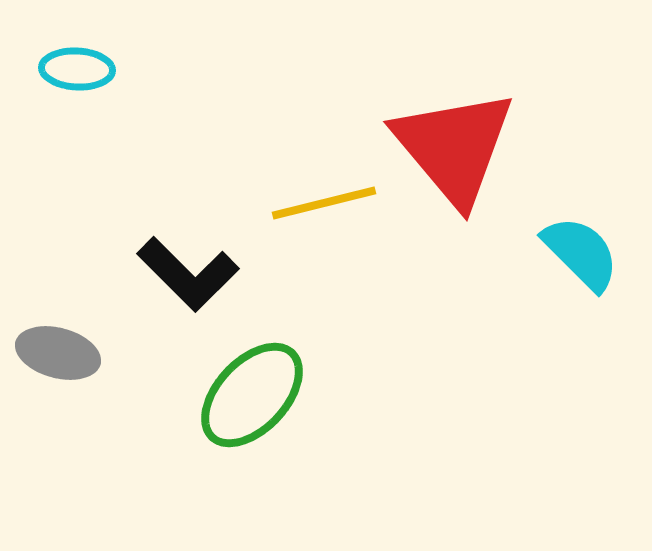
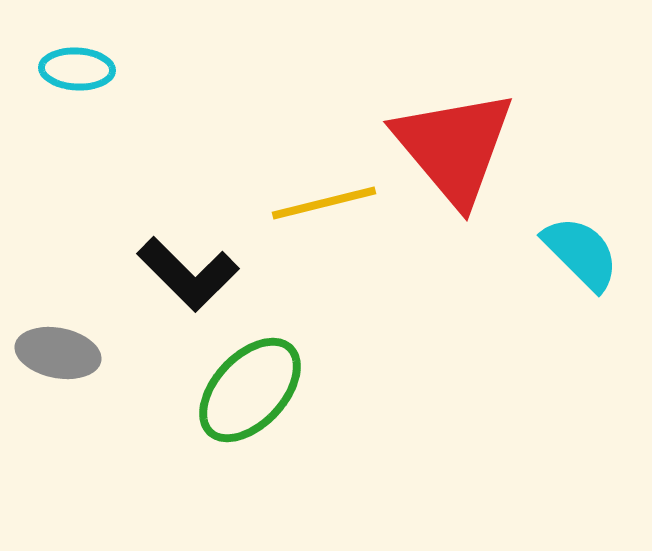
gray ellipse: rotated 4 degrees counterclockwise
green ellipse: moved 2 px left, 5 px up
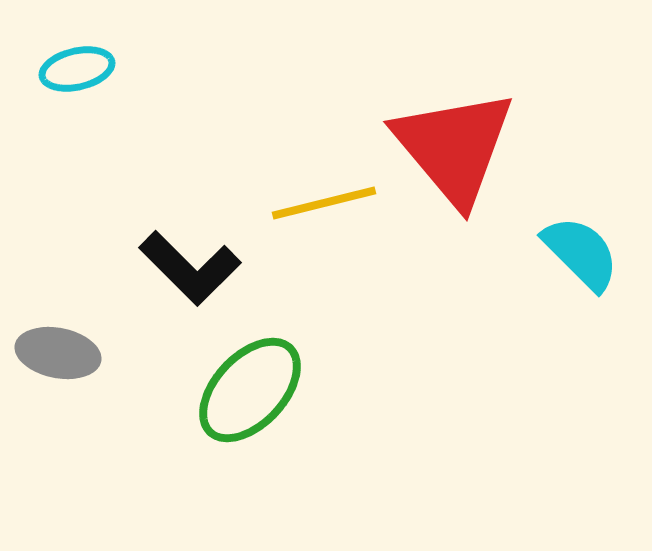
cyan ellipse: rotated 16 degrees counterclockwise
black L-shape: moved 2 px right, 6 px up
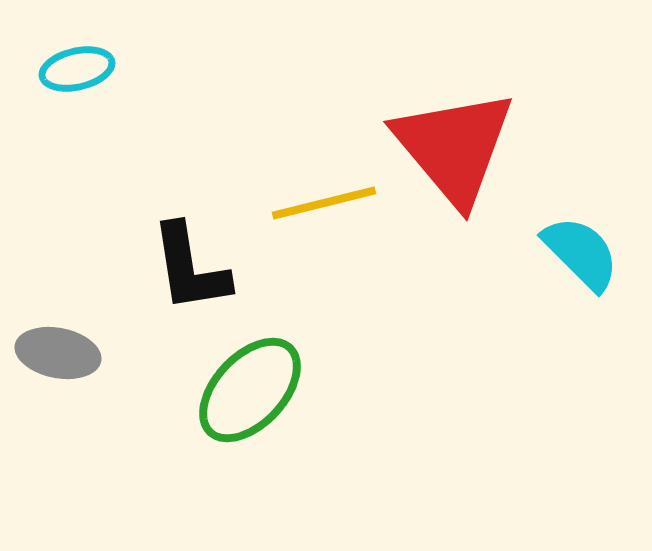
black L-shape: rotated 36 degrees clockwise
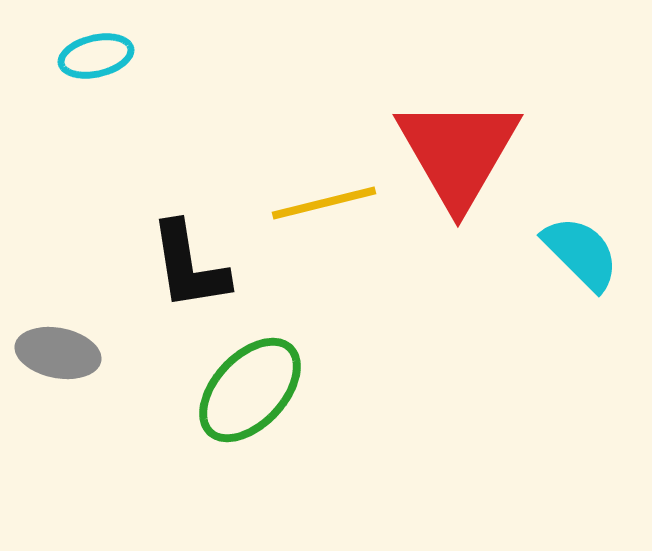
cyan ellipse: moved 19 px right, 13 px up
red triangle: moved 4 px right, 5 px down; rotated 10 degrees clockwise
black L-shape: moved 1 px left, 2 px up
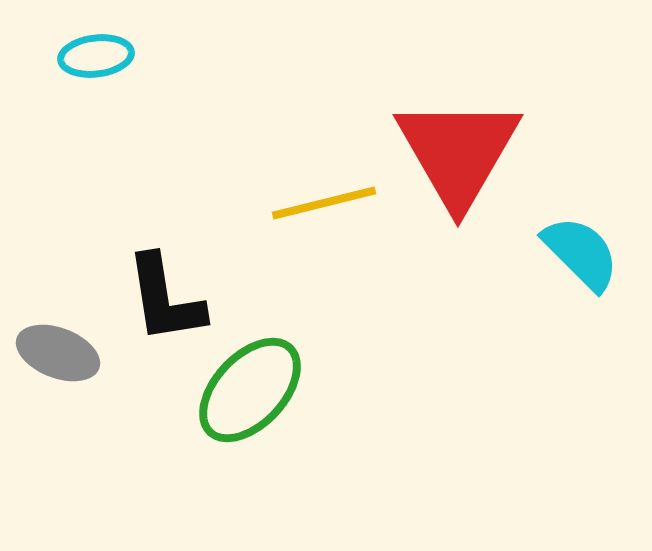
cyan ellipse: rotated 6 degrees clockwise
black L-shape: moved 24 px left, 33 px down
gray ellipse: rotated 10 degrees clockwise
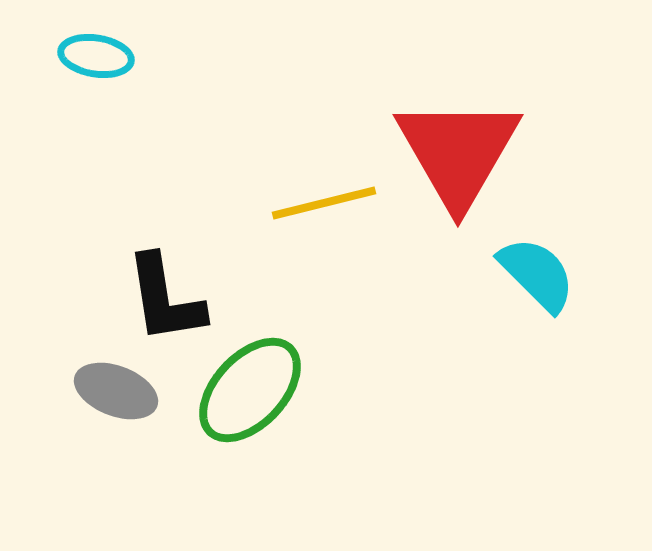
cyan ellipse: rotated 16 degrees clockwise
cyan semicircle: moved 44 px left, 21 px down
gray ellipse: moved 58 px right, 38 px down
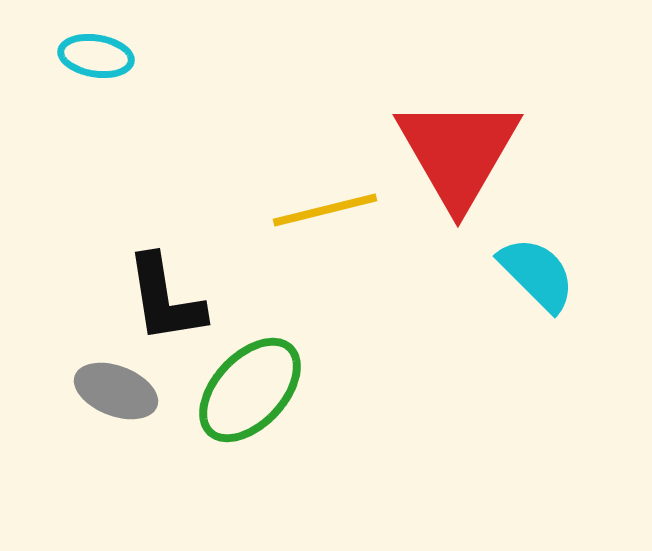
yellow line: moved 1 px right, 7 px down
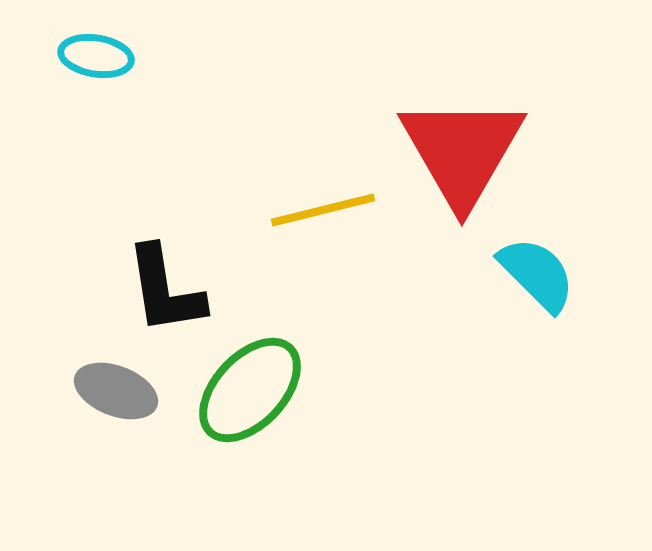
red triangle: moved 4 px right, 1 px up
yellow line: moved 2 px left
black L-shape: moved 9 px up
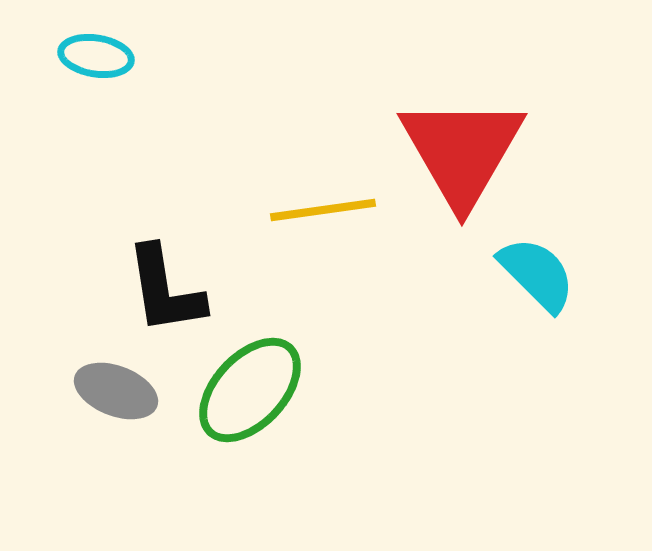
yellow line: rotated 6 degrees clockwise
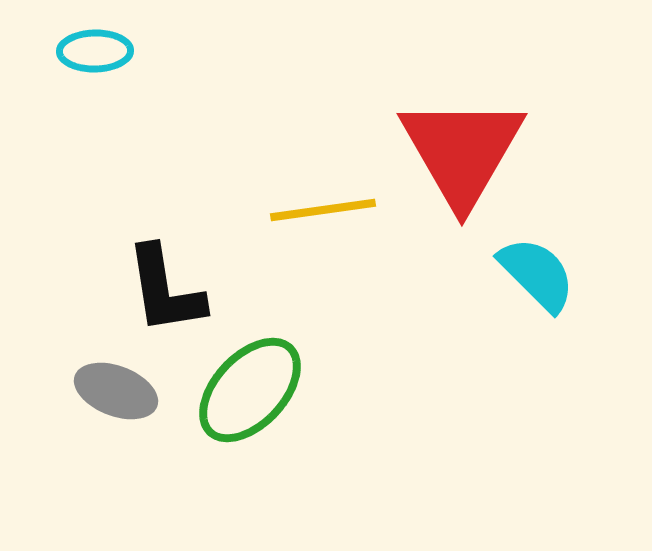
cyan ellipse: moved 1 px left, 5 px up; rotated 10 degrees counterclockwise
